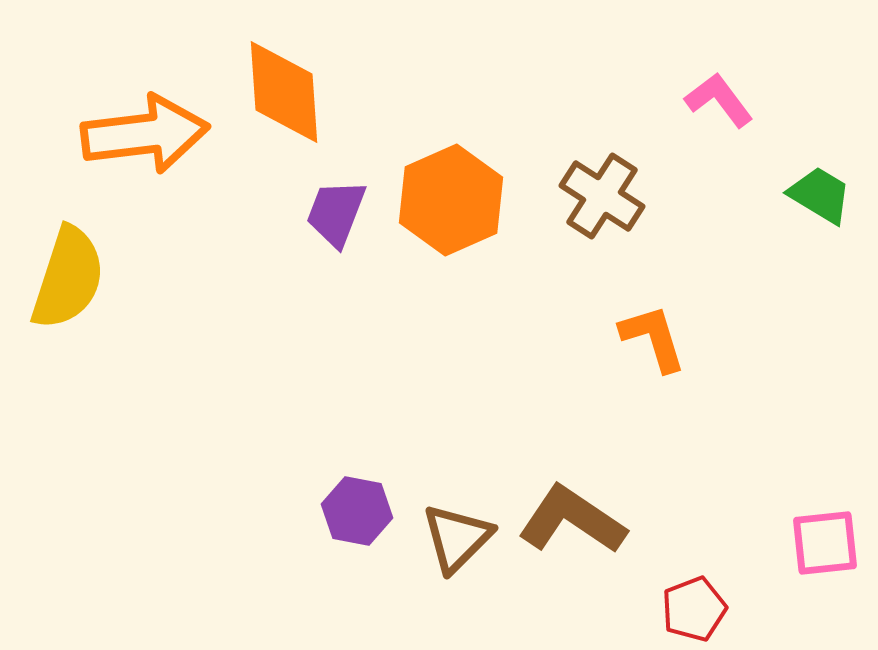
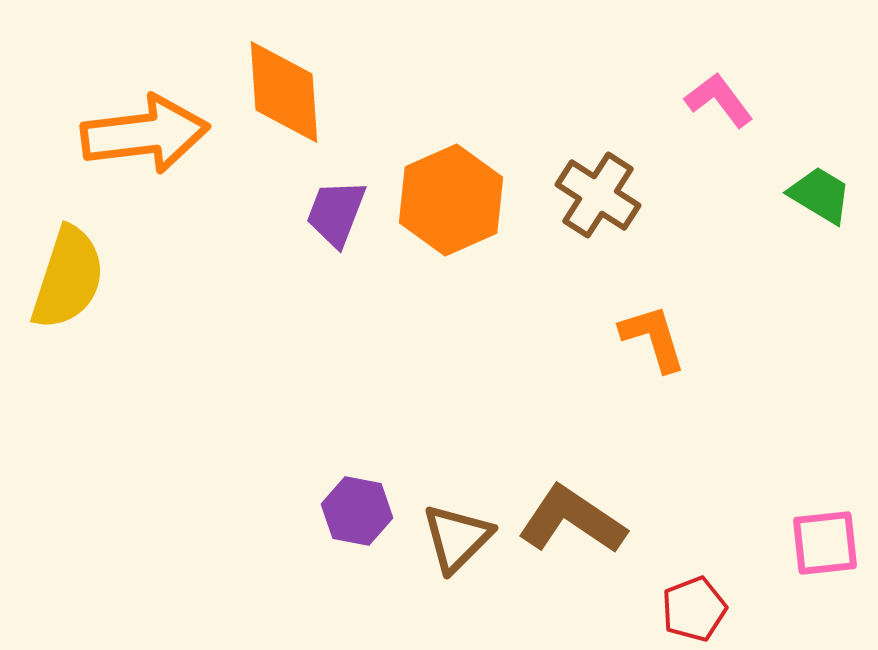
brown cross: moved 4 px left, 1 px up
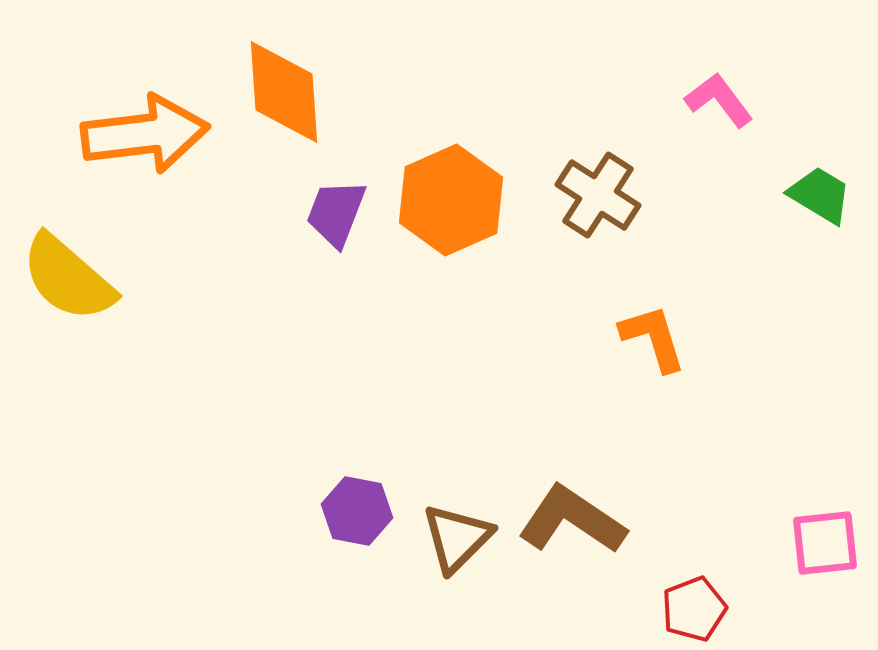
yellow semicircle: rotated 113 degrees clockwise
